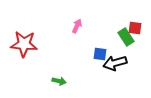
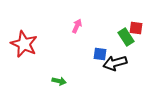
red square: moved 1 px right
red star: rotated 20 degrees clockwise
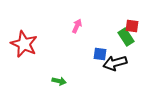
red square: moved 4 px left, 2 px up
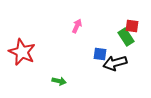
red star: moved 2 px left, 8 px down
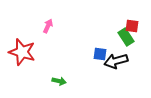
pink arrow: moved 29 px left
red star: rotated 8 degrees counterclockwise
black arrow: moved 1 px right, 2 px up
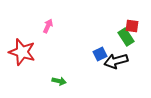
blue square: rotated 32 degrees counterclockwise
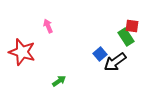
pink arrow: rotated 48 degrees counterclockwise
blue square: rotated 16 degrees counterclockwise
black arrow: moved 1 px left, 1 px down; rotated 20 degrees counterclockwise
green arrow: rotated 48 degrees counterclockwise
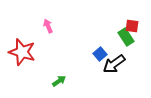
black arrow: moved 1 px left, 2 px down
